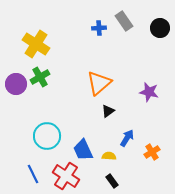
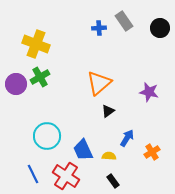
yellow cross: rotated 12 degrees counterclockwise
black rectangle: moved 1 px right
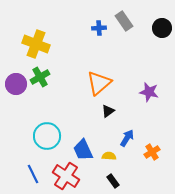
black circle: moved 2 px right
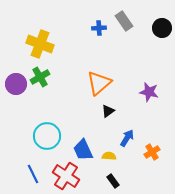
yellow cross: moved 4 px right
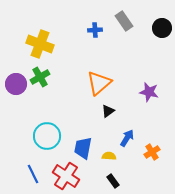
blue cross: moved 4 px left, 2 px down
blue trapezoid: moved 2 px up; rotated 35 degrees clockwise
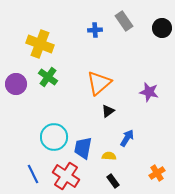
green cross: moved 8 px right; rotated 24 degrees counterclockwise
cyan circle: moved 7 px right, 1 px down
orange cross: moved 5 px right, 21 px down
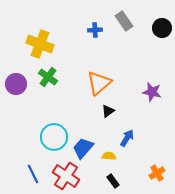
purple star: moved 3 px right
blue trapezoid: rotated 30 degrees clockwise
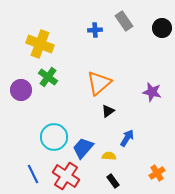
purple circle: moved 5 px right, 6 px down
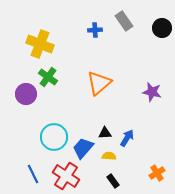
purple circle: moved 5 px right, 4 px down
black triangle: moved 3 px left, 22 px down; rotated 32 degrees clockwise
